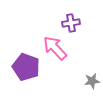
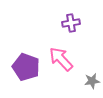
pink arrow: moved 6 px right, 11 px down
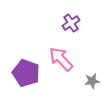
purple cross: rotated 24 degrees counterclockwise
purple pentagon: moved 6 px down
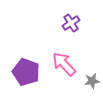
pink arrow: moved 3 px right, 5 px down
purple pentagon: moved 1 px up
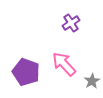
gray star: rotated 21 degrees counterclockwise
